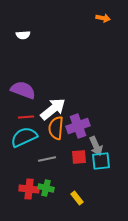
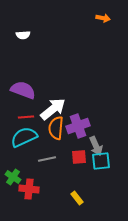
green cross: moved 33 px left, 11 px up; rotated 21 degrees clockwise
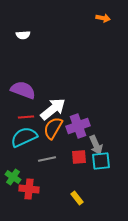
orange semicircle: moved 3 px left; rotated 25 degrees clockwise
gray arrow: moved 1 px up
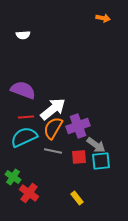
gray arrow: rotated 30 degrees counterclockwise
gray line: moved 6 px right, 8 px up; rotated 24 degrees clockwise
red cross: moved 4 px down; rotated 30 degrees clockwise
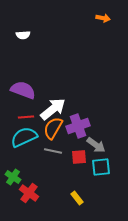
cyan square: moved 6 px down
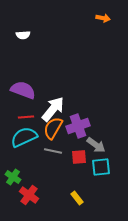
white arrow: rotated 12 degrees counterclockwise
red cross: moved 2 px down
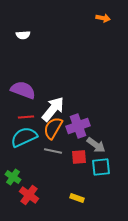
yellow rectangle: rotated 32 degrees counterclockwise
